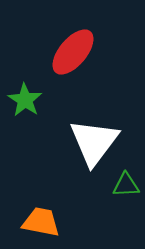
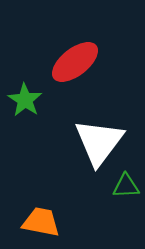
red ellipse: moved 2 px right, 10 px down; rotated 12 degrees clockwise
white triangle: moved 5 px right
green triangle: moved 1 px down
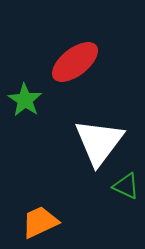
green triangle: rotated 28 degrees clockwise
orange trapezoid: moved 1 px left; rotated 36 degrees counterclockwise
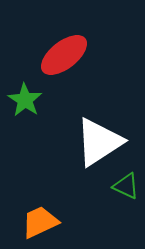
red ellipse: moved 11 px left, 7 px up
white triangle: rotated 20 degrees clockwise
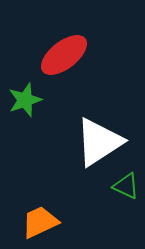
green star: rotated 20 degrees clockwise
